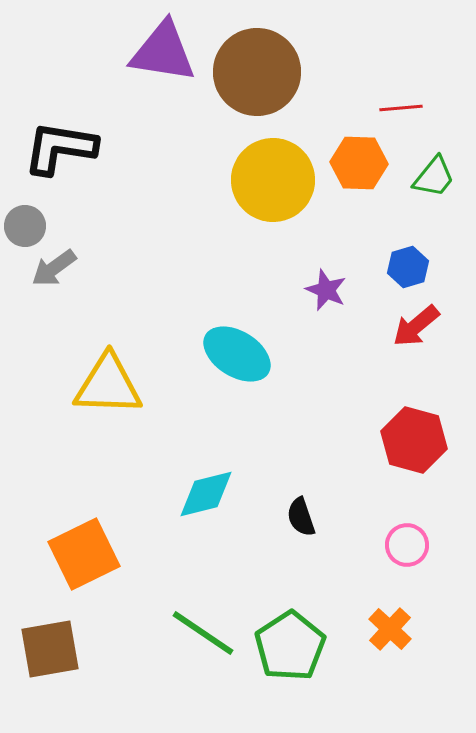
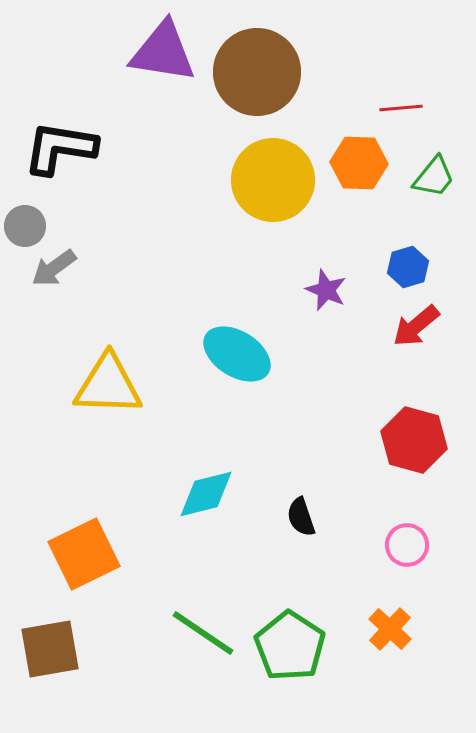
green pentagon: rotated 6 degrees counterclockwise
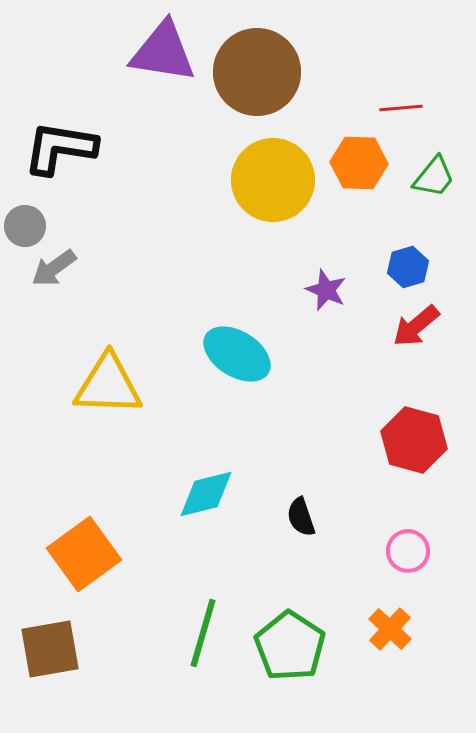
pink circle: moved 1 px right, 6 px down
orange square: rotated 10 degrees counterclockwise
green line: rotated 72 degrees clockwise
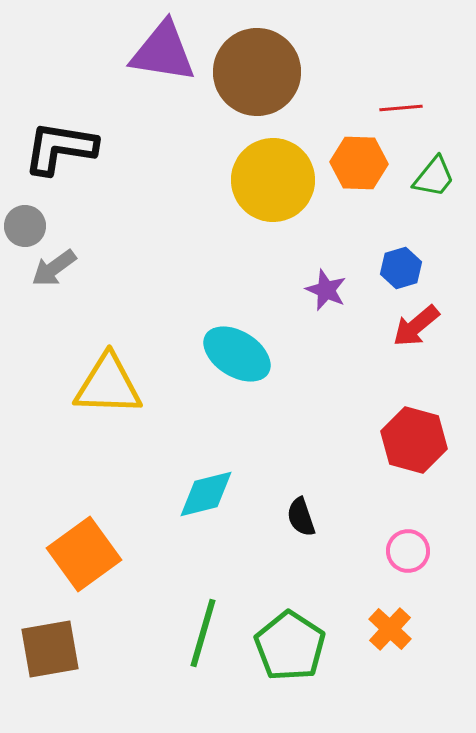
blue hexagon: moved 7 px left, 1 px down
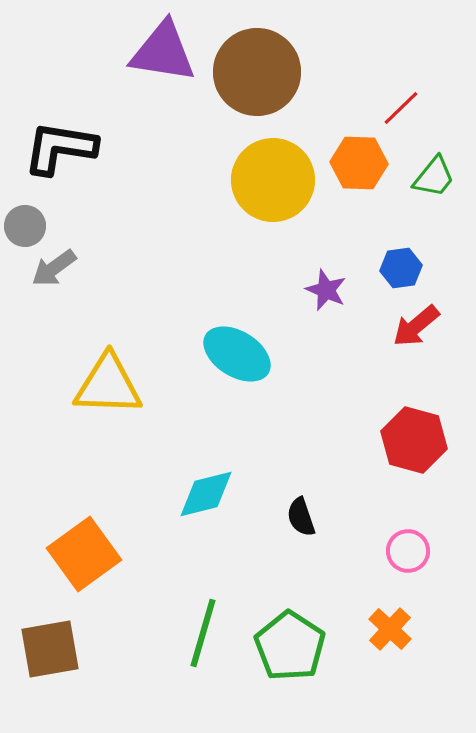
red line: rotated 39 degrees counterclockwise
blue hexagon: rotated 9 degrees clockwise
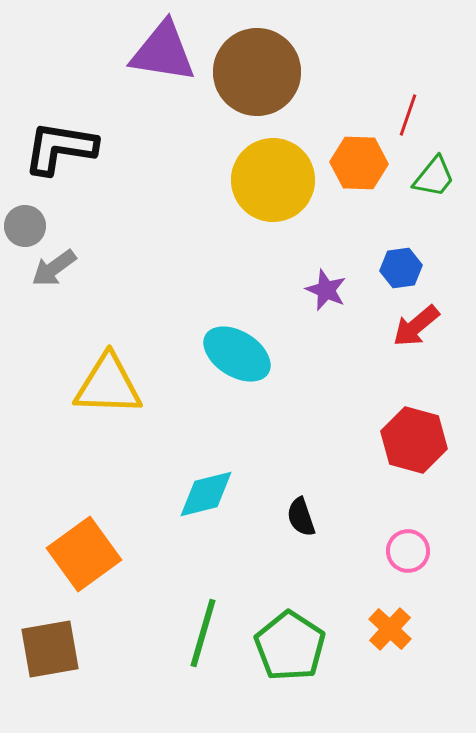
red line: moved 7 px right, 7 px down; rotated 27 degrees counterclockwise
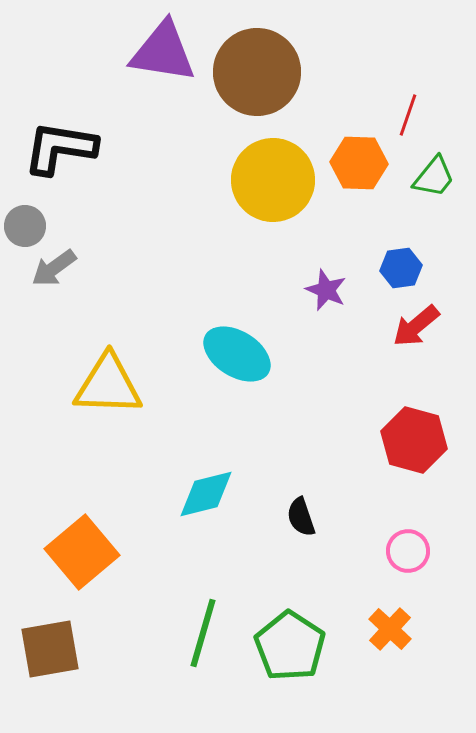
orange square: moved 2 px left, 2 px up; rotated 4 degrees counterclockwise
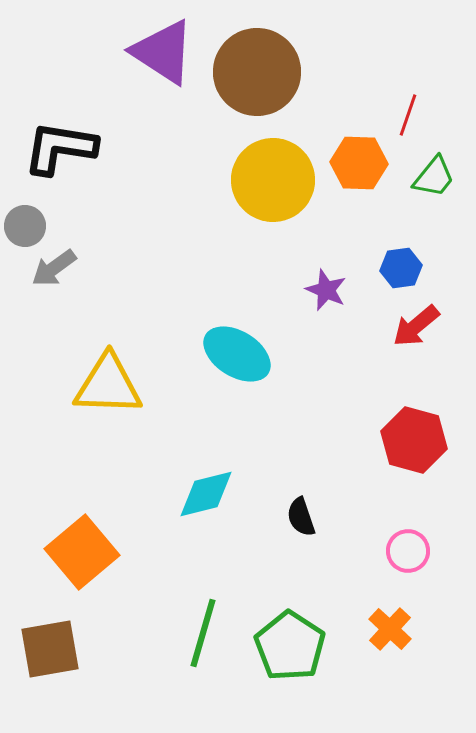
purple triangle: rotated 24 degrees clockwise
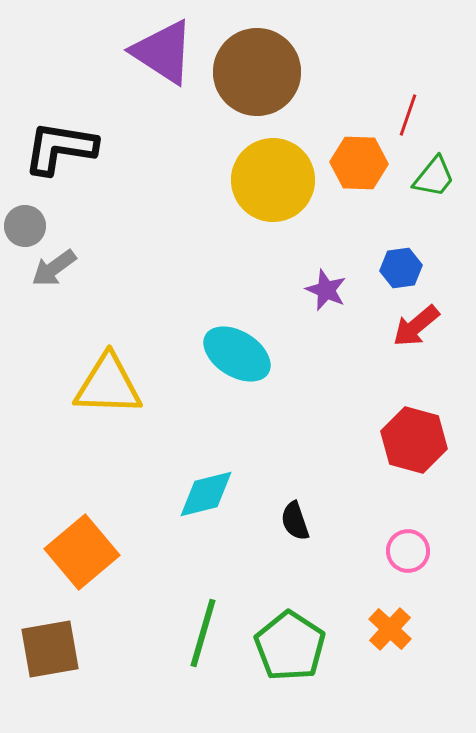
black semicircle: moved 6 px left, 4 px down
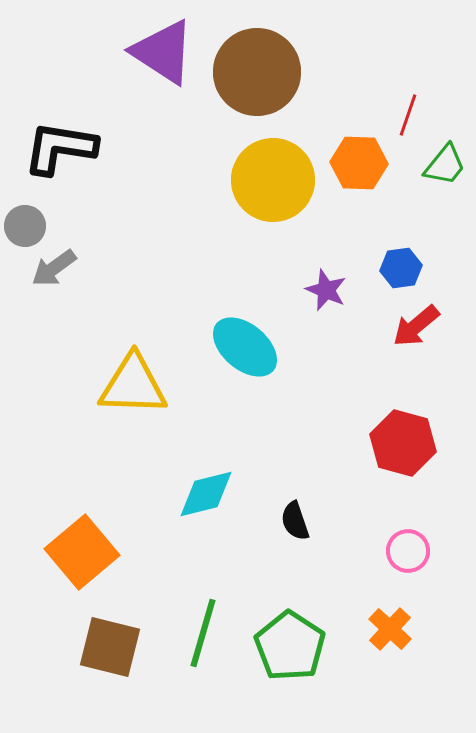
green trapezoid: moved 11 px right, 12 px up
cyan ellipse: moved 8 px right, 7 px up; rotated 8 degrees clockwise
yellow triangle: moved 25 px right
red hexagon: moved 11 px left, 3 px down
brown square: moved 60 px right, 2 px up; rotated 24 degrees clockwise
